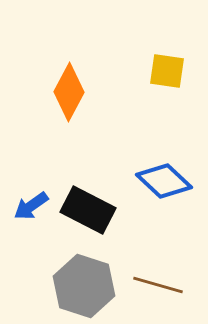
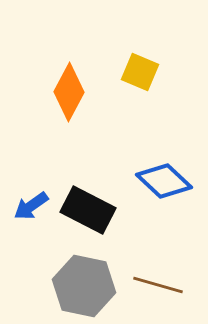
yellow square: moved 27 px left, 1 px down; rotated 15 degrees clockwise
gray hexagon: rotated 6 degrees counterclockwise
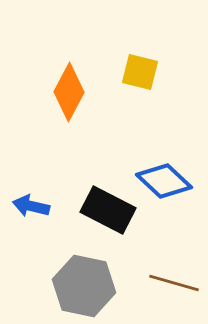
yellow square: rotated 9 degrees counterclockwise
blue arrow: rotated 48 degrees clockwise
black rectangle: moved 20 px right
brown line: moved 16 px right, 2 px up
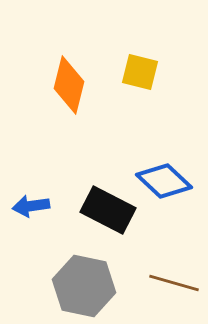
orange diamond: moved 7 px up; rotated 14 degrees counterclockwise
blue arrow: rotated 21 degrees counterclockwise
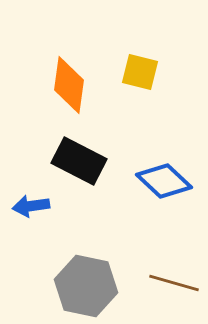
orange diamond: rotated 6 degrees counterclockwise
black rectangle: moved 29 px left, 49 px up
gray hexagon: moved 2 px right
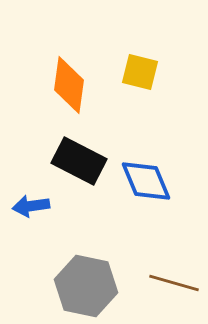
blue diamond: moved 18 px left; rotated 24 degrees clockwise
